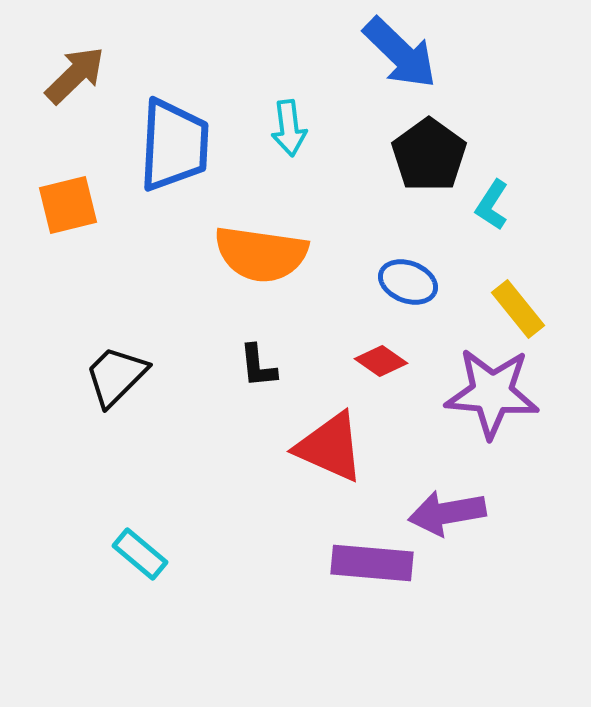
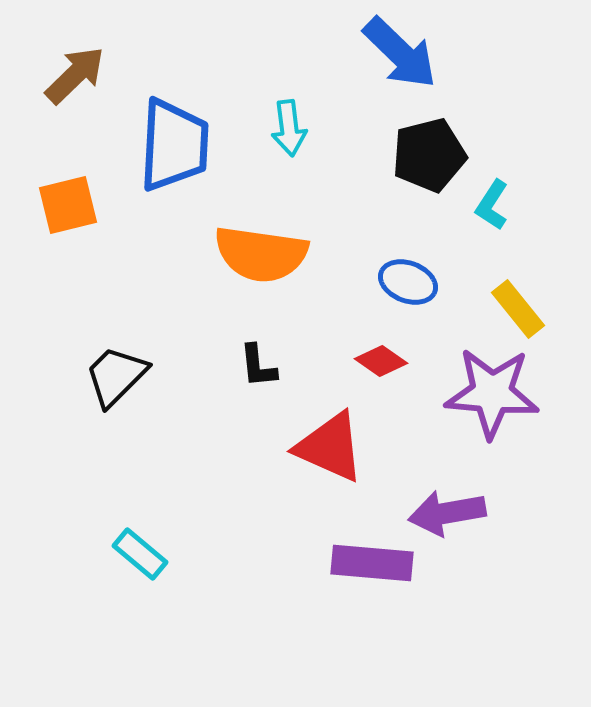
black pentagon: rotated 22 degrees clockwise
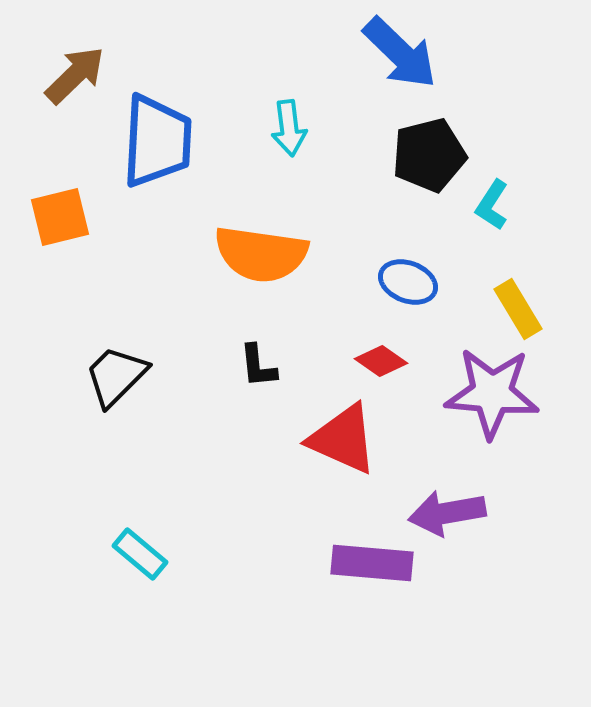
blue trapezoid: moved 17 px left, 4 px up
orange square: moved 8 px left, 12 px down
yellow rectangle: rotated 8 degrees clockwise
red triangle: moved 13 px right, 8 px up
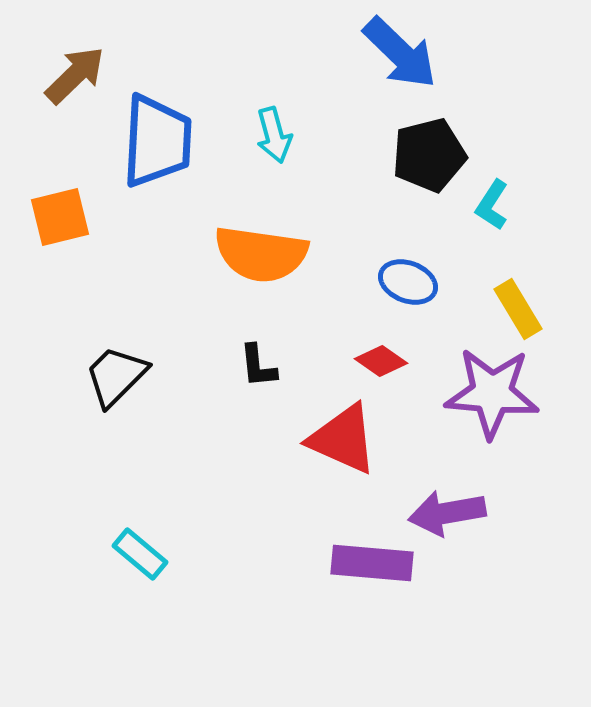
cyan arrow: moved 15 px left, 7 px down; rotated 8 degrees counterclockwise
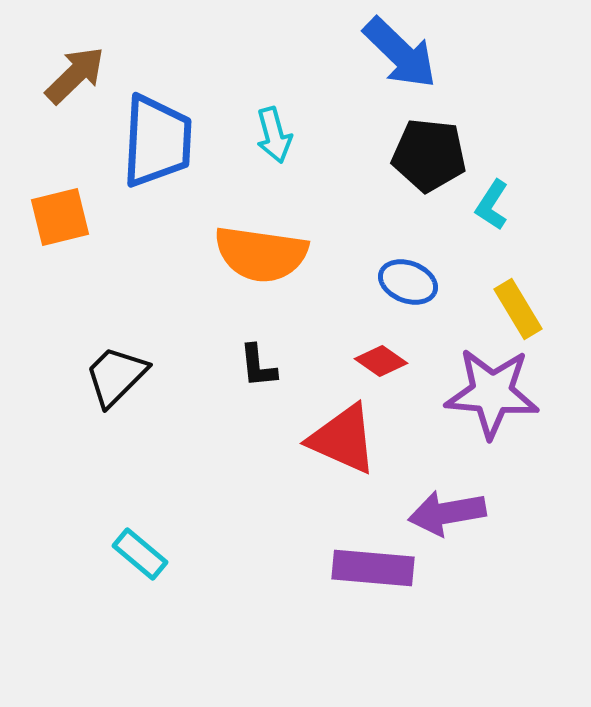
black pentagon: rotated 20 degrees clockwise
purple rectangle: moved 1 px right, 5 px down
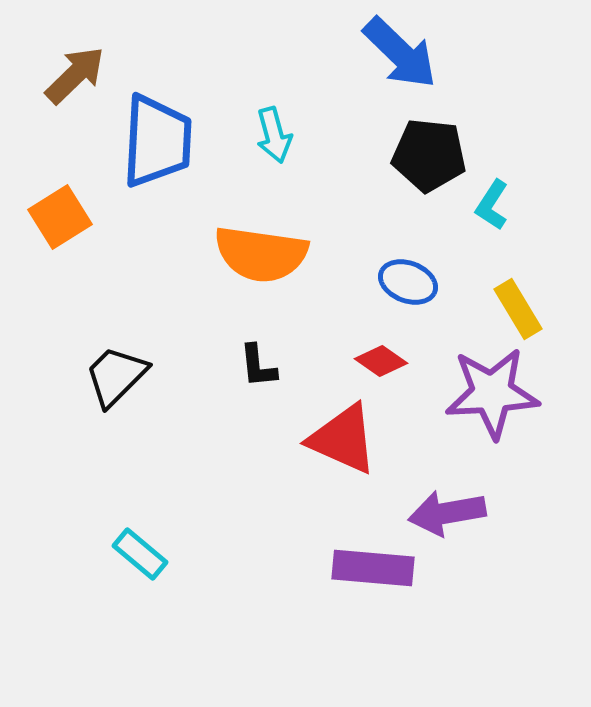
orange square: rotated 18 degrees counterclockwise
purple star: rotated 8 degrees counterclockwise
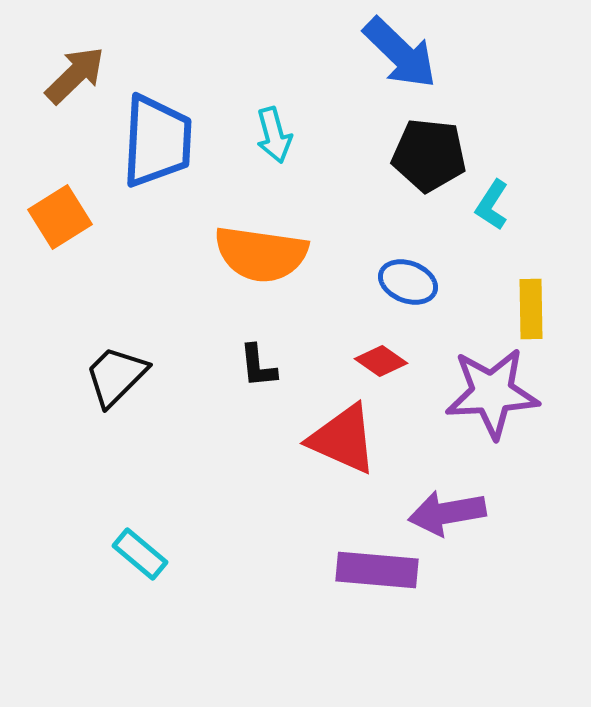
yellow rectangle: moved 13 px right; rotated 30 degrees clockwise
purple rectangle: moved 4 px right, 2 px down
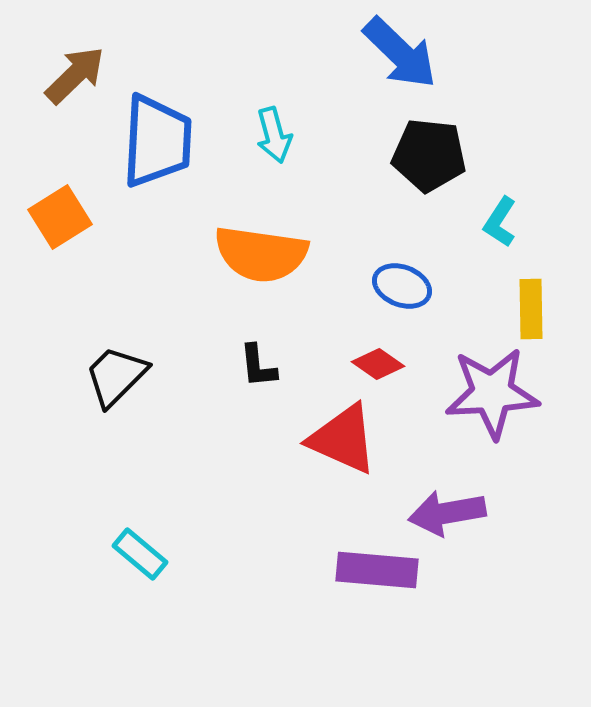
cyan L-shape: moved 8 px right, 17 px down
blue ellipse: moved 6 px left, 4 px down
red diamond: moved 3 px left, 3 px down
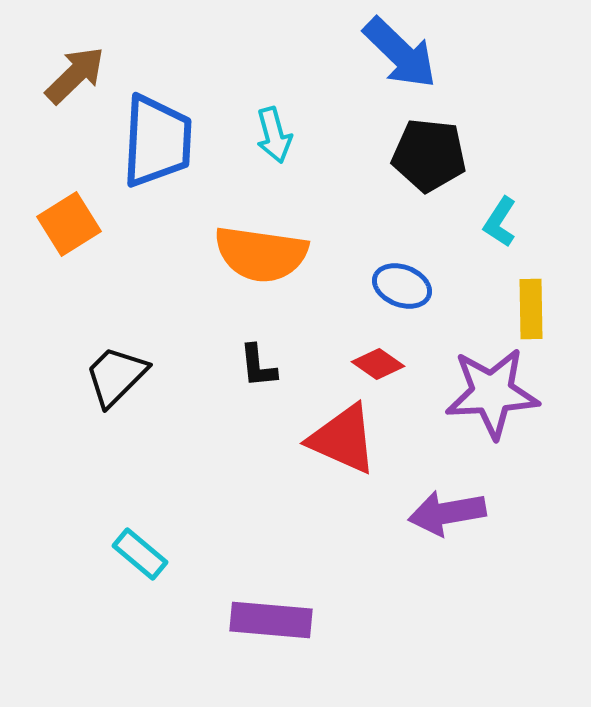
orange square: moved 9 px right, 7 px down
purple rectangle: moved 106 px left, 50 px down
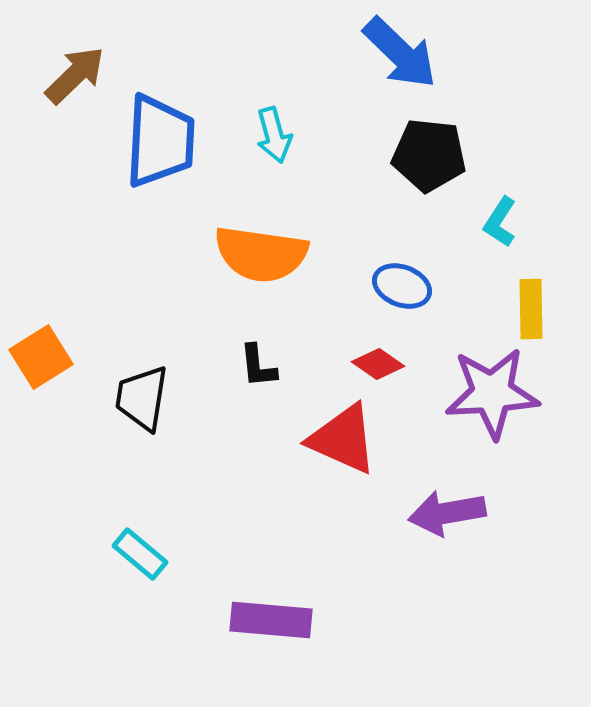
blue trapezoid: moved 3 px right
orange square: moved 28 px left, 133 px down
black trapezoid: moved 26 px right, 22 px down; rotated 36 degrees counterclockwise
